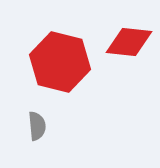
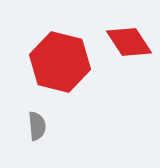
red diamond: rotated 51 degrees clockwise
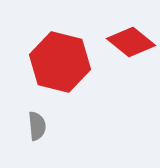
red diamond: moved 2 px right; rotated 18 degrees counterclockwise
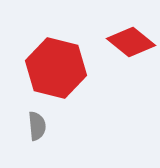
red hexagon: moved 4 px left, 6 px down
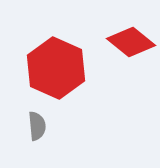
red hexagon: rotated 10 degrees clockwise
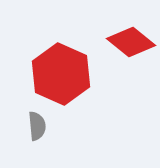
red hexagon: moved 5 px right, 6 px down
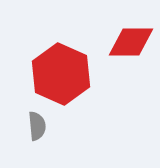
red diamond: rotated 39 degrees counterclockwise
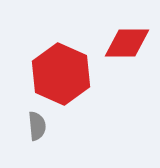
red diamond: moved 4 px left, 1 px down
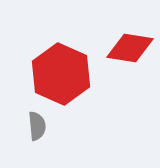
red diamond: moved 3 px right, 5 px down; rotated 9 degrees clockwise
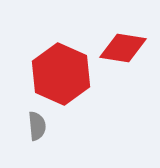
red diamond: moved 7 px left
